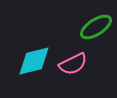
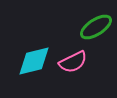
pink semicircle: moved 2 px up
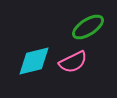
green ellipse: moved 8 px left
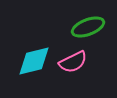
green ellipse: rotated 12 degrees clockwise
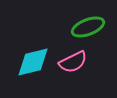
cyan diamond: moved 1 px left, 1 px down
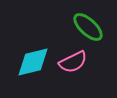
green ellipse: rotated 64 degrees clockwise
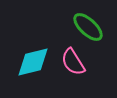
pink semicircle: rotated 84 degrees clockwise
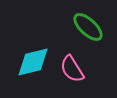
pink semicircle: moved 1 px left, 7 px down
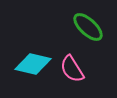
cyan diamond: moved 2 px down; rotated 27 degrees clockwise
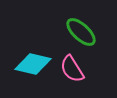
green ellipse: moved 7 px left, 5 px down
